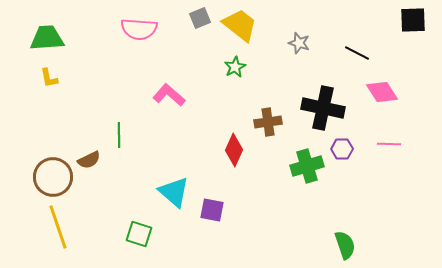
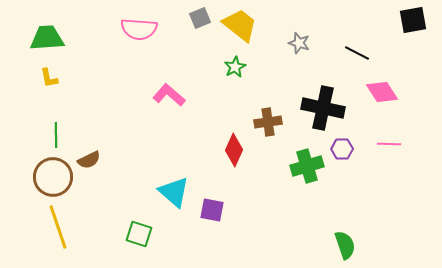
black square: rotated 8 degrees counterclockwise
green line: moved 63 px left
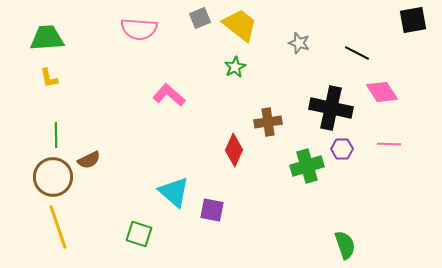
black cross: moved 8 px right
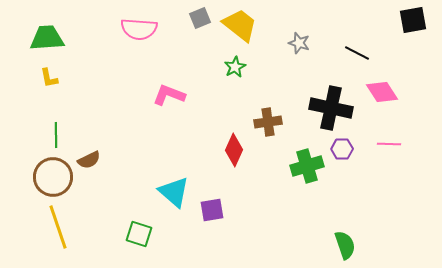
pink L-shape: rotated 20 degrees counterclockwise
purple square: rotated 20 degrees counterclockwise
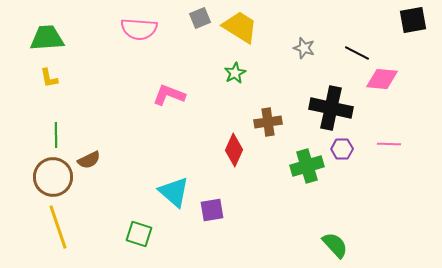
yellow trapezoid: moved 2 px down; rotated 6 degrees counterclockwise
gray star: moved 5 px right, 5 px down
green star: moved 6 px down
pink diamond: moved 13 px up; rotated 52 degrees counterclockwise
green semicircle: moved 10 px left; rotated 24 degrees counterclockwise
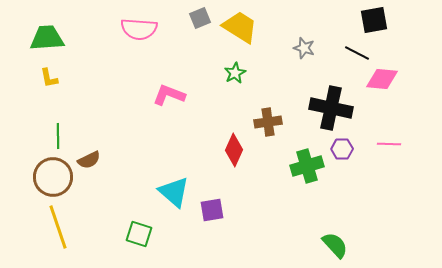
black square: moved 39 px left
green line: moved 2 px right, 1 px down
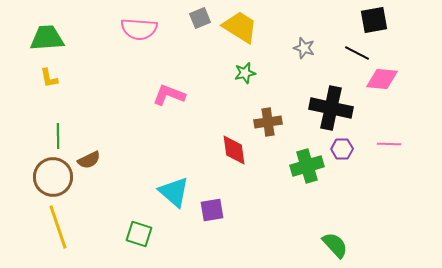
green star: moved 10 px right; rotated 15 degrees clockwise
red diamond: rotated 32 degrees counterclockwise
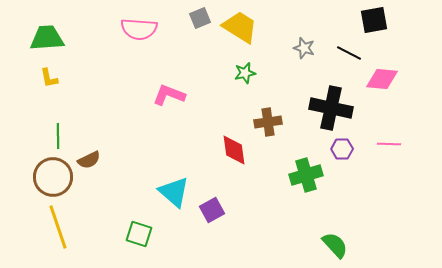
black line: moved 8 px left
green cross: moved 1 px left, 9 px down
purple square: rotated 20 degrees counterclockwise
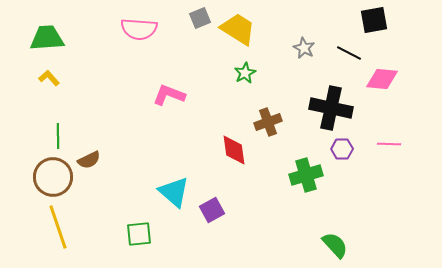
yellow trapezoid: moved 2 px left, 2 px down
gray star: rotated 10 degrees clockwise
green star: rotated 15 degrees counterclockwise
yellow L-shape: rotated 150 degrees clockwise
brown cross: rotated 12 degrees counterclockwise
green square: rotated 24 degrees counterclockwise
